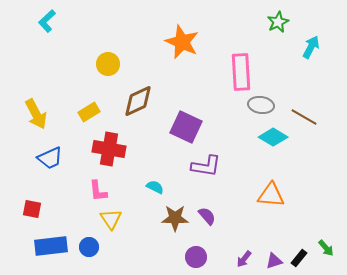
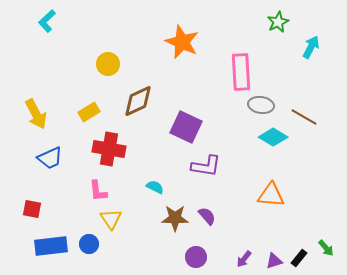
blue circle: moved 3 px up
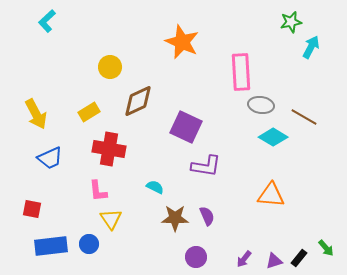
green star: moved 13 px right; rotated 15 degrees clockwise
yellow circle: moved 2 px right, 3 px down
purple semicircle: rotated 18 degrees clockwise
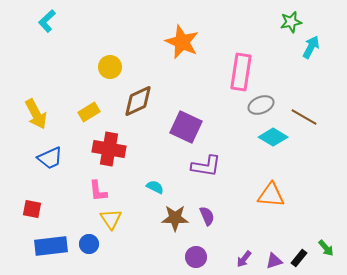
pink rectangle: rotated 12 degrees clockwise
gray ellipse: rotated 30 degrees counterclockwise
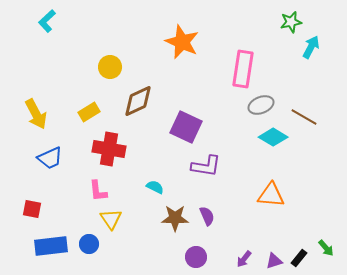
pink rectangle: moved 2 px right, 3 px up
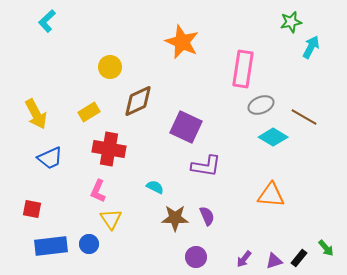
pink L-shape: rotated 30 degrees clockwise
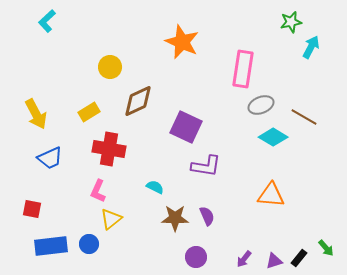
yellow triangle: rotated 25 degrees clockwise
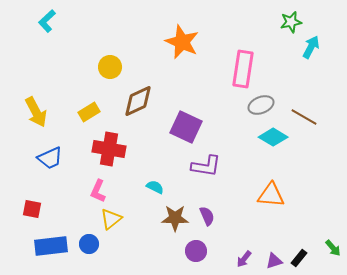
yellow arrow: moved 2 px up
green arrow: moved 7 px right
purple circle: moved 6 px up
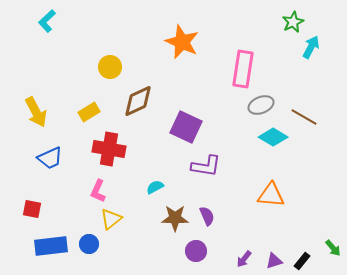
green star: moved 2 px right; rotated 15 degrees counterclockwise
cyan semicircle: rotated 54 degrees counterclockwise
black rectangle: moved 3 px right, 3 px down
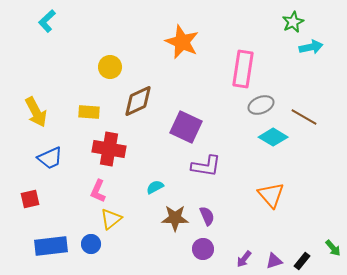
cyan arrow: rotated 50 degrees clockwise
yellow rectangle: rotated 35 degrees clockwise
orange triangle: rotated 44 degrees clockwise
red square: moved 2 px left, 10 px up; rotated 24 degrees counterclockwise
blue circle: moved 2 px right
purple circle: moved 7 px right, 2 px up
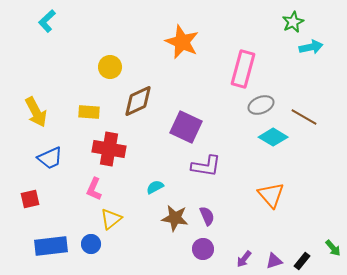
pink rectangle: rotated 6 degrees clockwise
pink L-shape: moved 4 px left, 2 px up
brown star: rotated 8 degrees clockwise
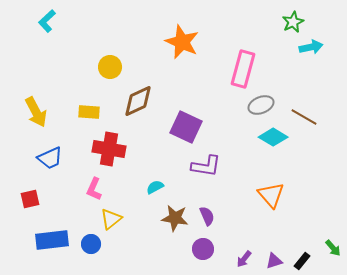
blue rectangle: moved 1 px right, 6 px up
